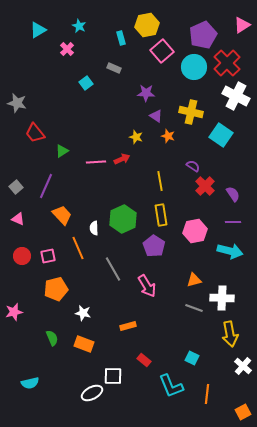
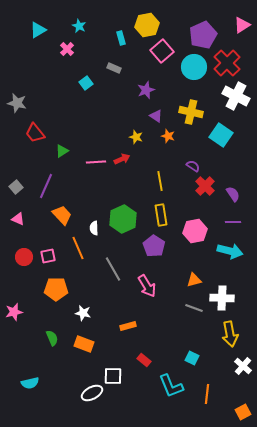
purple star at (146, 93): moved 3 px up; rotated 24 degrees counterclockwise
red circle at (22, 256): moved 2 px right, 1 px down
orange pentagon at (56, 289): rotated 15 degrees clockwise
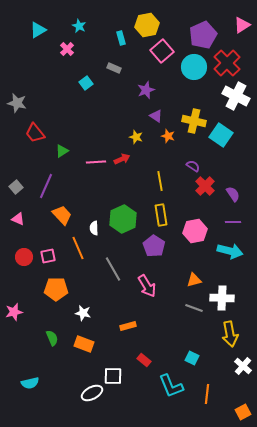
yellow cross at (191, 112): moved 3 px right, 9 px down
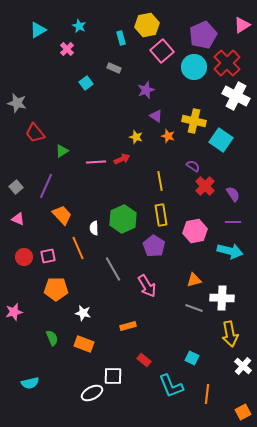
cyan square at (221, 135): moved 5 px down
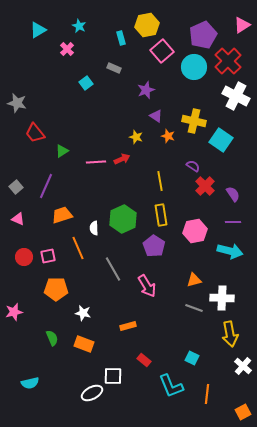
red cross at (227, 63): moved 1 px right, 2 px up
orange trapezoid at (62, 215): rotated 65 degrees counterclockwise
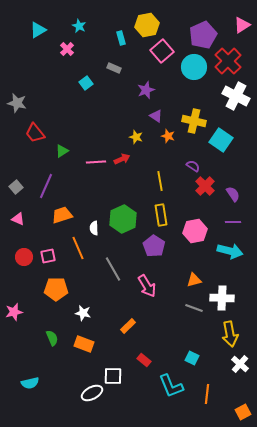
orange rectangle at (128, 326): rotated 28 degrees counterclockwise
white cross at (243, 366): moved 3 px left, 2 px up
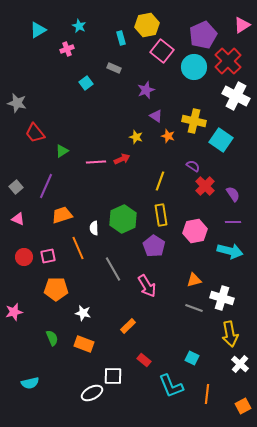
pink cross at (67, 49): rotated 24 degrees clockwise
pink square at (162, 51): rotated 10 degrees counterclockwise
yellow line at (160, 181): rotated 30 degrees clockwise
white cross at (222, 298): rotated 15 degrees clockwise
orange square at (243, 412): moved 6 px up
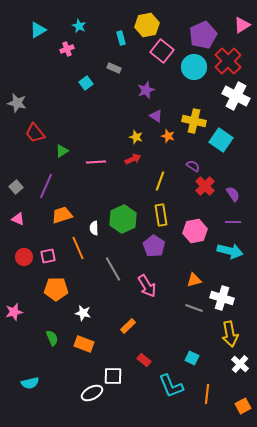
red arrow at (122, 159): moved 11 px right
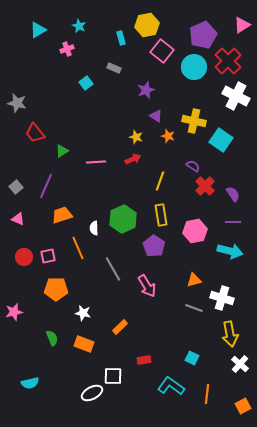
orange rectangle at (128, 326): moved 8 px left, 1 px down
red rectangle at (144, 360): rotated 48 degrees counterclockwise
cyan L-shape at (171, 386): rotated 148 degrees clockwise
